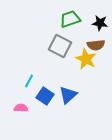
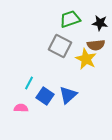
cyan line: moved 2 px down
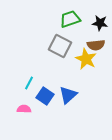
pink semicircle: moved 3 px right, 1 px down
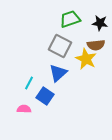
blue triangle: moved 10 px left, 22 px up
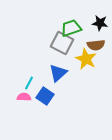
green trapezoid: moved 1 px right, 9 px down
gray square: moved 2 px right, 3 px up
pink semicircle: moved 12 px up
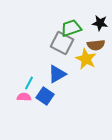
blue triangle: moved 1 px left, 1 px down; rotated 12 degrees clockwise
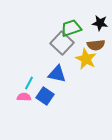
gray square: rotated 15 degrees clockwise
blue triangle: rotated 42 degrees clockwise
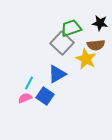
blue triangle: rotated 42 degrees counterclockwise
pink semicircle: moved 1 px right, 1 px down; rotated 24 degrees counterclockwise
